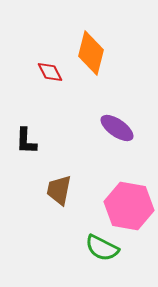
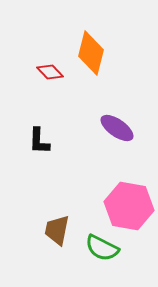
red diamond: rotated 16 degrees counterclockwise
black L-shape: moved 13 px right
brown trapezoid: moved 2 px left, 40 px down
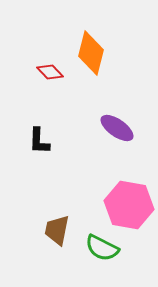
pink hexagon: moved 1 px up
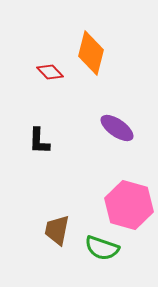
pink hexagon: rotated 6 degrees clockwise
green semicircle: rotated 8 degrees counterclockwise
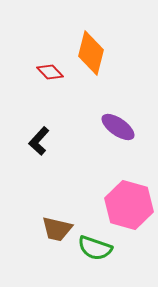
purple ellipse: moved 1 px right, 1 px up
black L-shape: rotated 40 degrees clockwise
brown trapezoid: moved 1 px up; rotated 88 degrees counterclockwise
green semicircle: moved 7 px left
